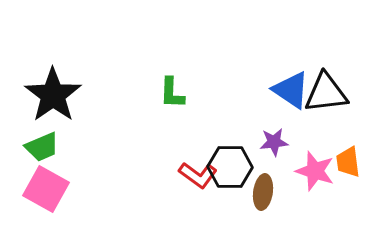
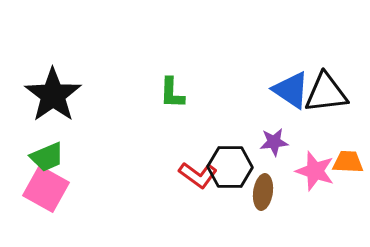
green trapezoid: moved 5 px right, 10 px down
orange trapezoid: rotated 100 degrees clockwise
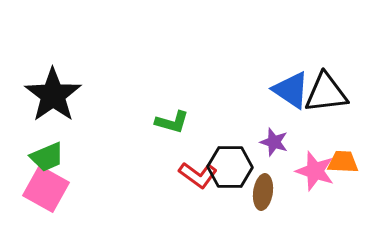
green L-shape: moved 29 px down; rotated 76 degrees counterclockwise
purple star: rotated 24 degrees clockwise
orange trapezoid: moved 5 px left
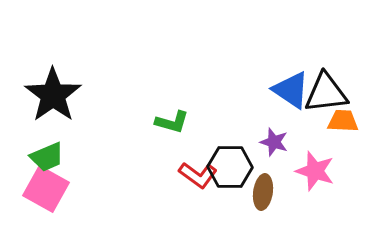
orange trapezoid: moved 41 px up
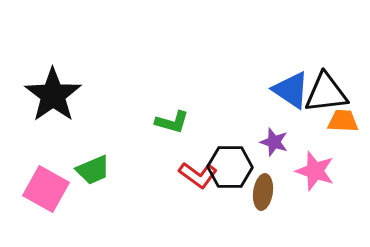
green trapezoid: moved 46 px right, 13 px down
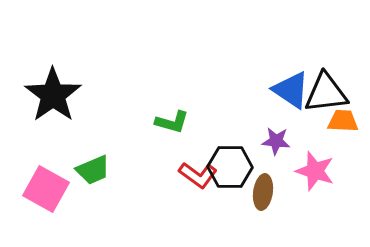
purple star: moved 2 px right, 1 px up; rotated 12 degrees counterclockwise
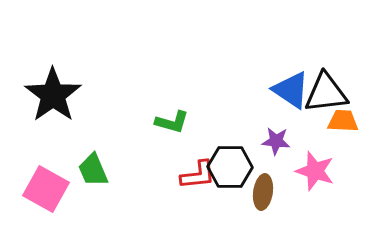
green trapezoid: rotated 90 degrees clockwise
red L-shape: rotated 42 degrees counterclockwise
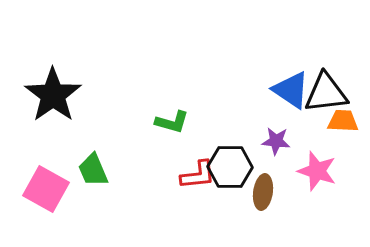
pink star: moved 2 px right
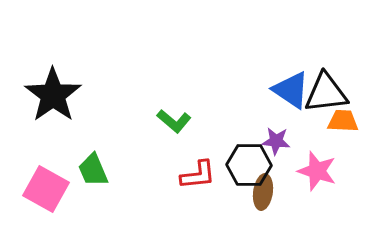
green L-shape: moved 2 px right, 1 px up; rotated 24 degrees clockwise
black hexagon: moved 19 px right, 2 px up
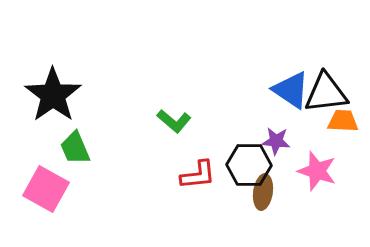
green trapezoid: moved 18 px left, 22 px up
